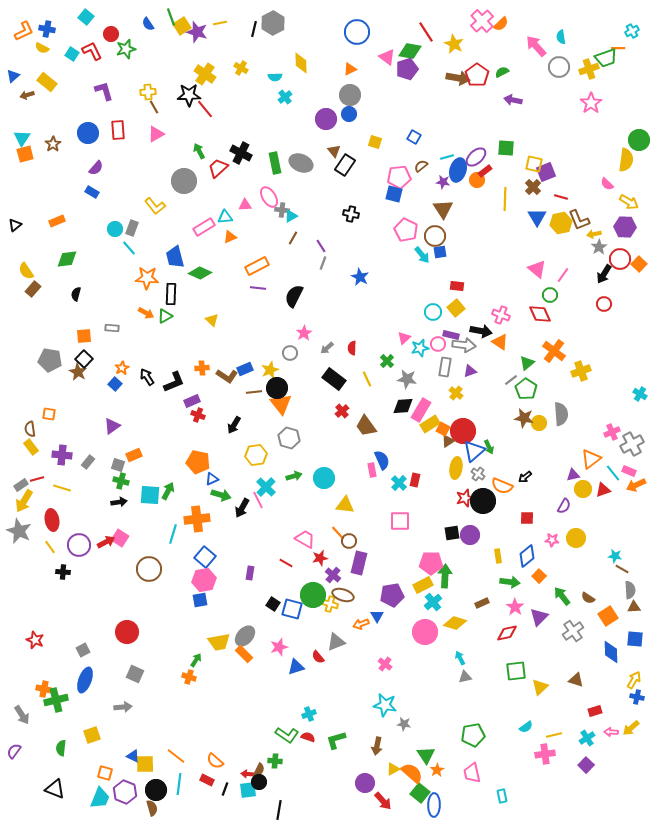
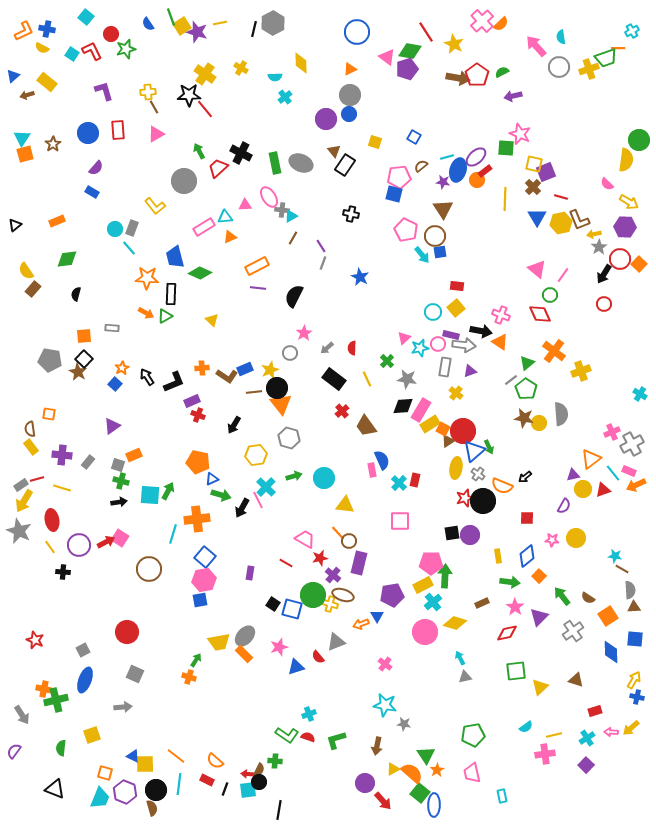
purple arrow at (513, 100): moved 4 px up; rotated 24 degrees counterclockwise
pink star at (591, 103): moved 71 px left, 31 px down; rotated 15 degrees counterclockwise
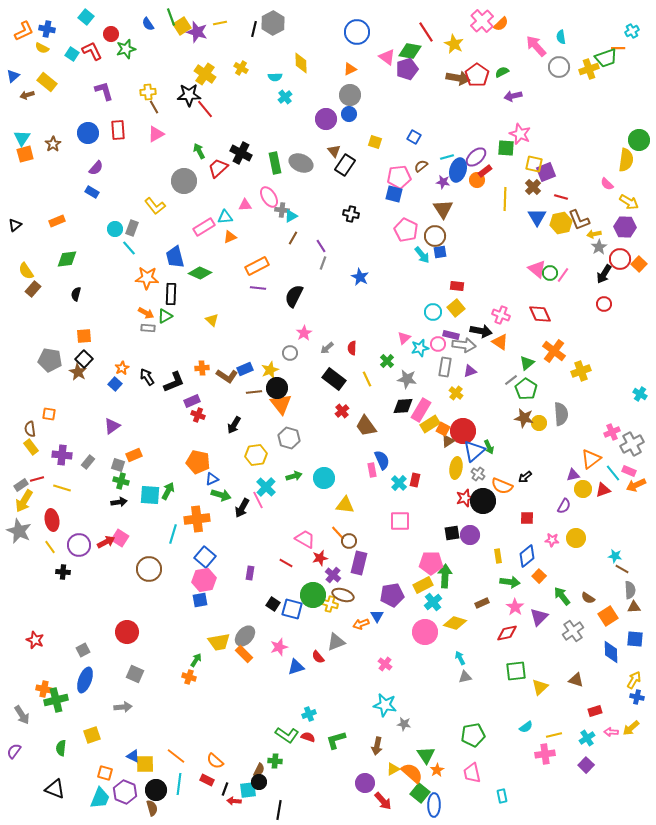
green circle at (550, 295): moved 22 px up
gray rectangle at (112, 328): moved 36 px right
red arrow at (248, 774): moved 14 px left, 27 px down
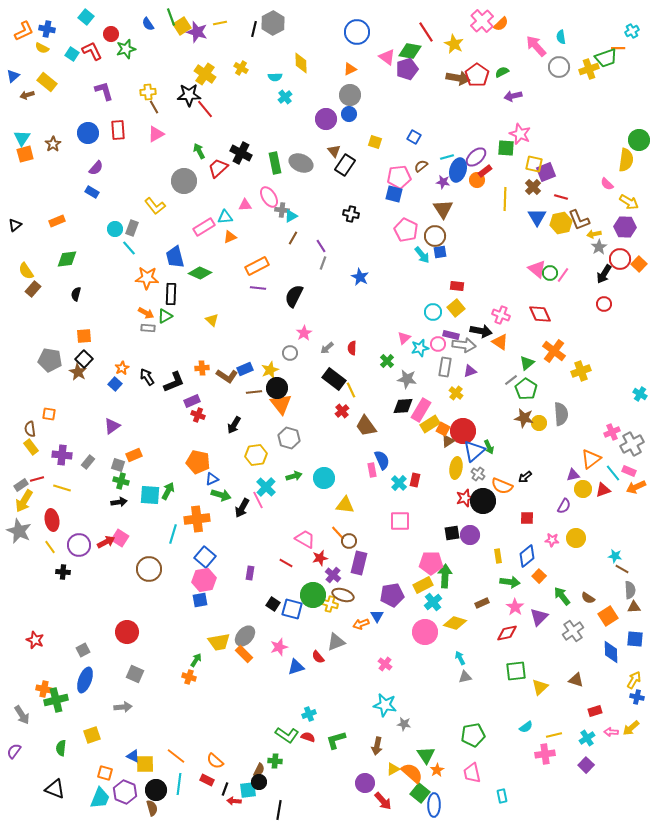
yellow line at (367, 379): moved 16 px left, 11 px down
orange arrow at (636, 485): moved 2 px down
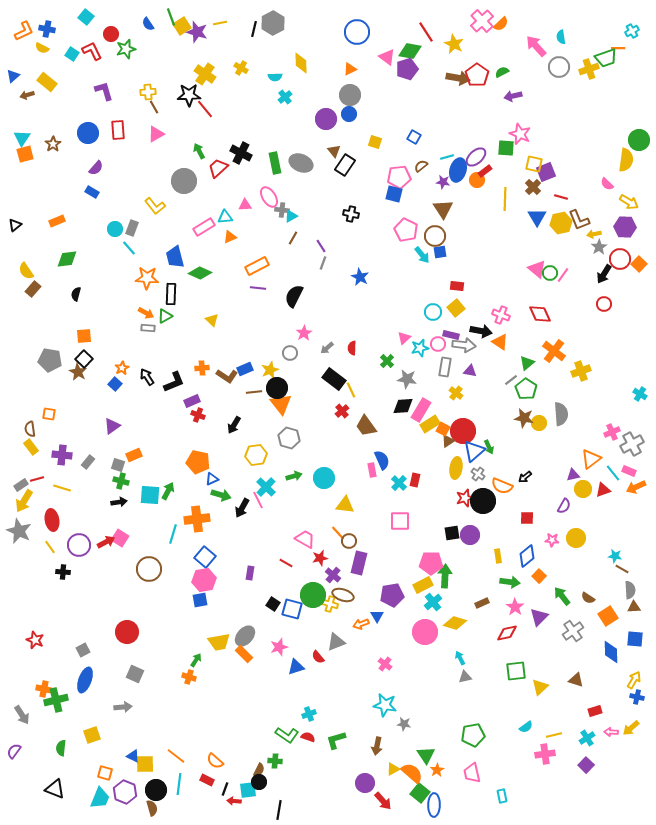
purple triangle at (470, 371): rotated 32 degrees clockwise
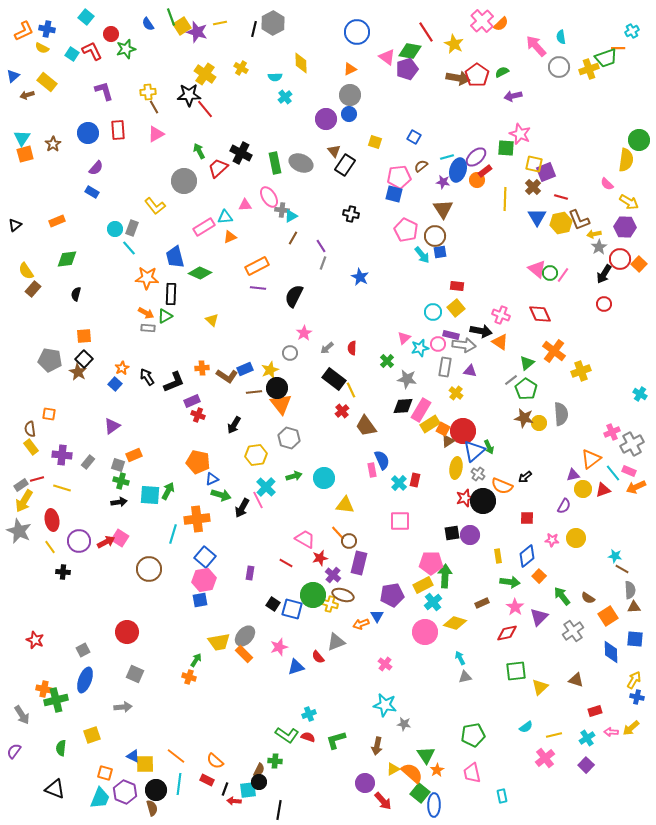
purple circle at (79, 545): moved 4 px up
pink cross at (545, 754): moved 4 px down; rotated 30 degrees counterclockwise
